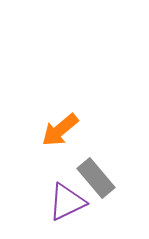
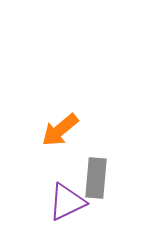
gray rectangle: rotated 45 degrees clockwise
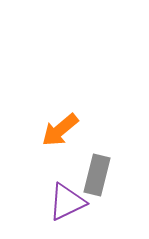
gray rectangle: moved 1 px right, 3 px up; rotated 9 degrees clockwise
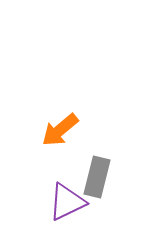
gray rectangle: moved 2 px down
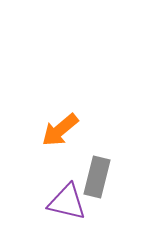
purple triangle: rotated 39 degrees clockwise
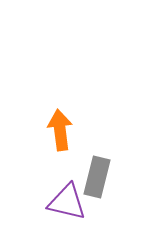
orange arrow: rotated 123 degrees clockwise
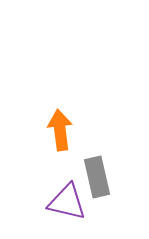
gray rectangle: rotated 27 degrees counterclockwise
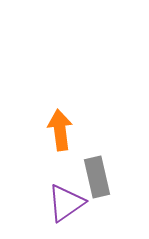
purple triangle: moved 1 px left, 1 px down; rotated 48 degrees counterclockwise
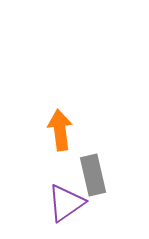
gray rectangle: moved 4 px left, 2 px up
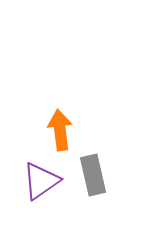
purple triangle: moved 25 px left, 22 px up
